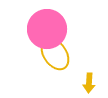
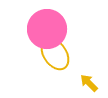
yellow arrow: rotated 132 degrees clockwise
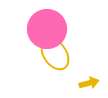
yellow arrow: rotated 120 degrees clockwise
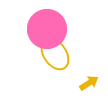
yellow arrow: rotated 18 degrees counterclockwise
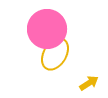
yellow ellipse: rotated 64 degrees clockwise
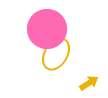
yellow ellipse: moved 1 px right
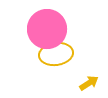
yellow ellipse: rotated 52 degrees clockwise
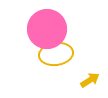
yellow arrow: moved 1 px right, 3 px up
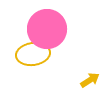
yellow ellipse: moved 23 px left
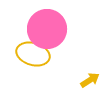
yellow ellipse: rotated 24 degrees clockwise
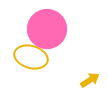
yellow ellipse: moved 2 px left, 3 px down
